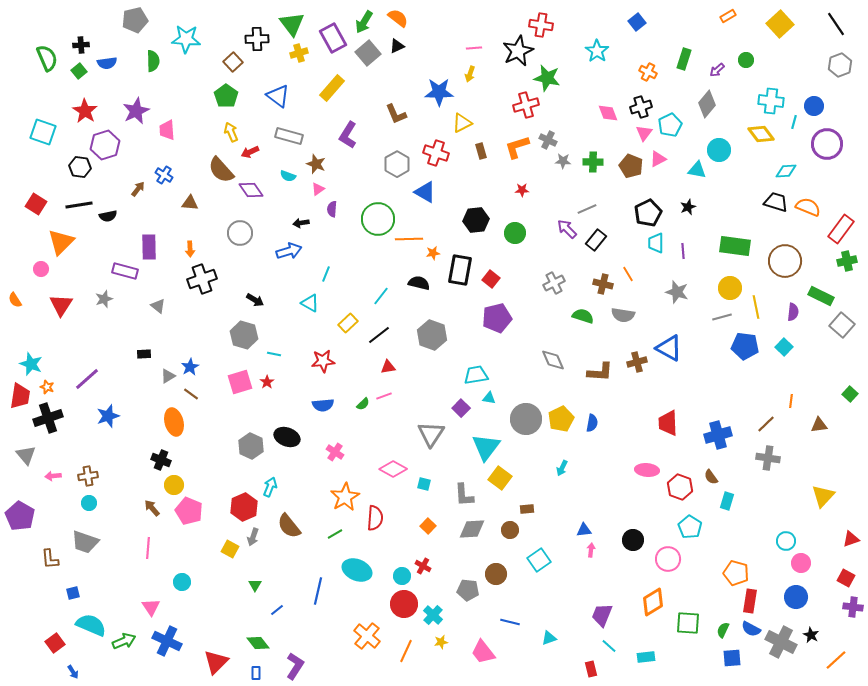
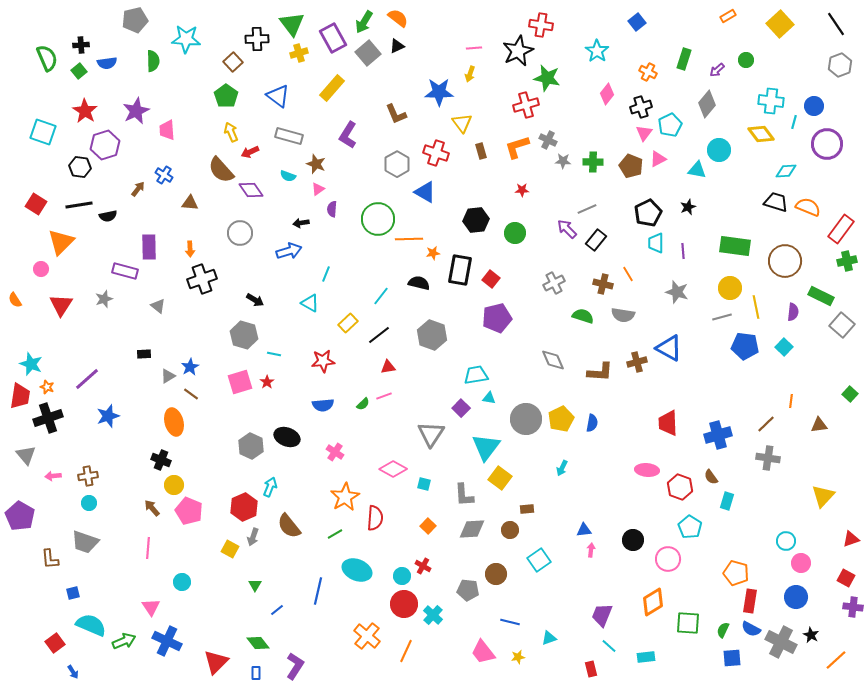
pink diamond at (608, 113): moved 1 px left, 19 px up; rotated 60 degrees clockwise
yellow triangle at (462, 123): rotated 40 degrees counterclockwise
yellow star at (441, 642): moved 77 px right, 15 px down
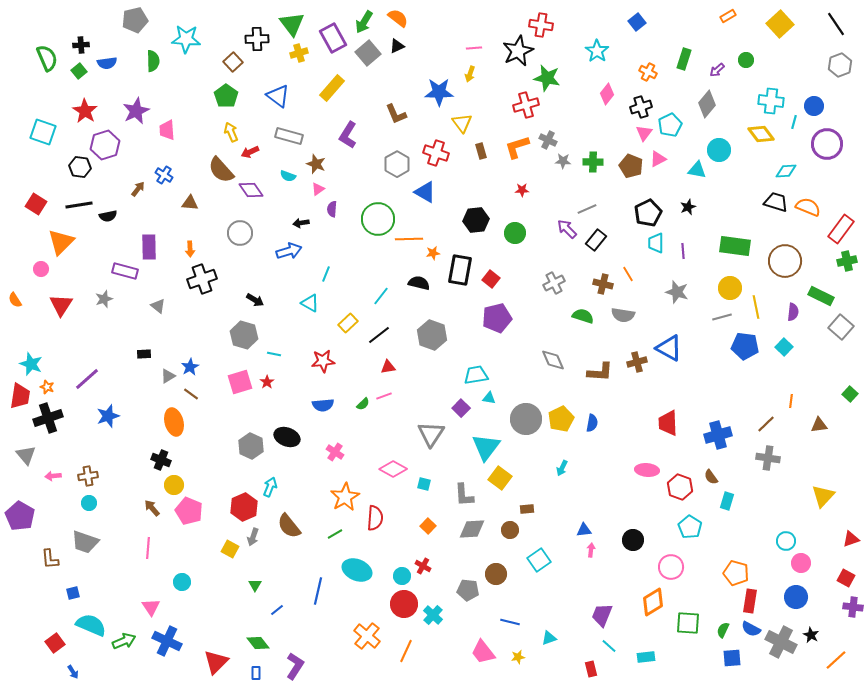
gray square at (842, 325): moved 1 px left, 2 px down
pink circle at (668, 559): moved 3 px right, 8 px down
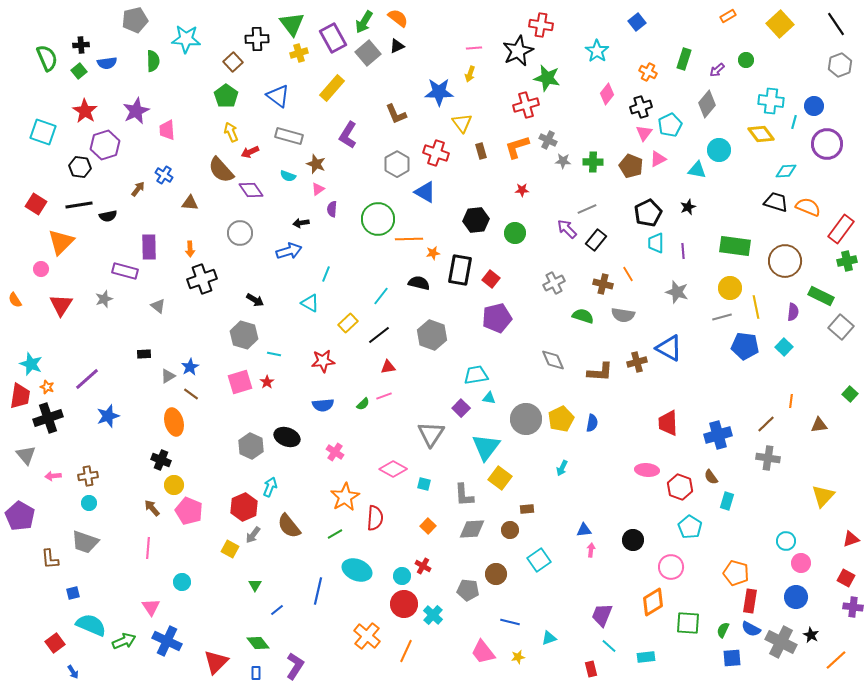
gray arrow at (253, 537): moved 2 px up; rotated 18 degrees clockwise
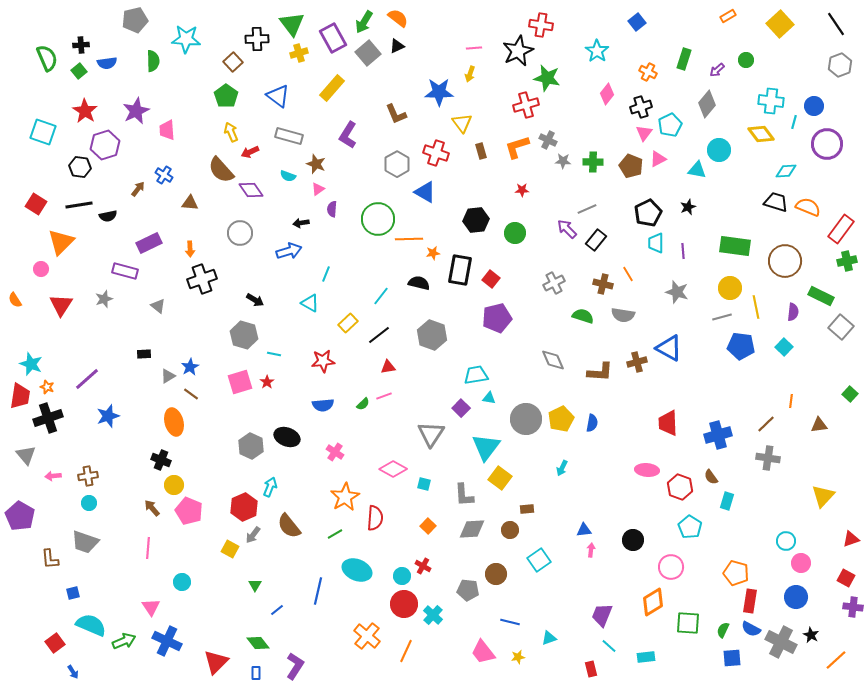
purple rectangle at (149, 247): moved 4 px up; rotated 65 degrees clockwise
blue pentagon at (745, 346): moved 4 px left
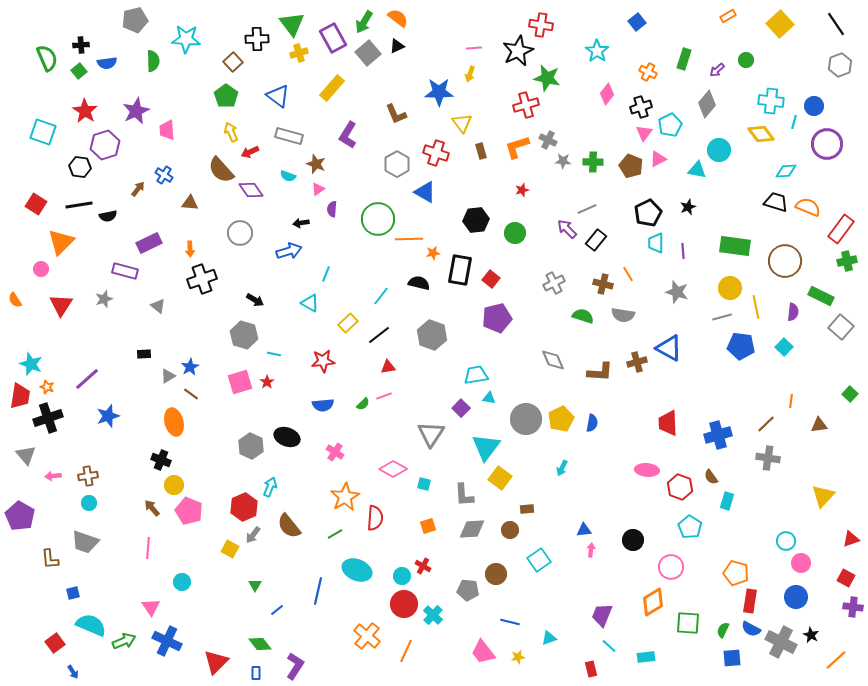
red star at (522, 190): rotated 16 degrees counterclockwise
orange square at (428, 526): rotated 28 degrees clockwise
green diamond at (258, 643): moved 2 px right, 1 px down
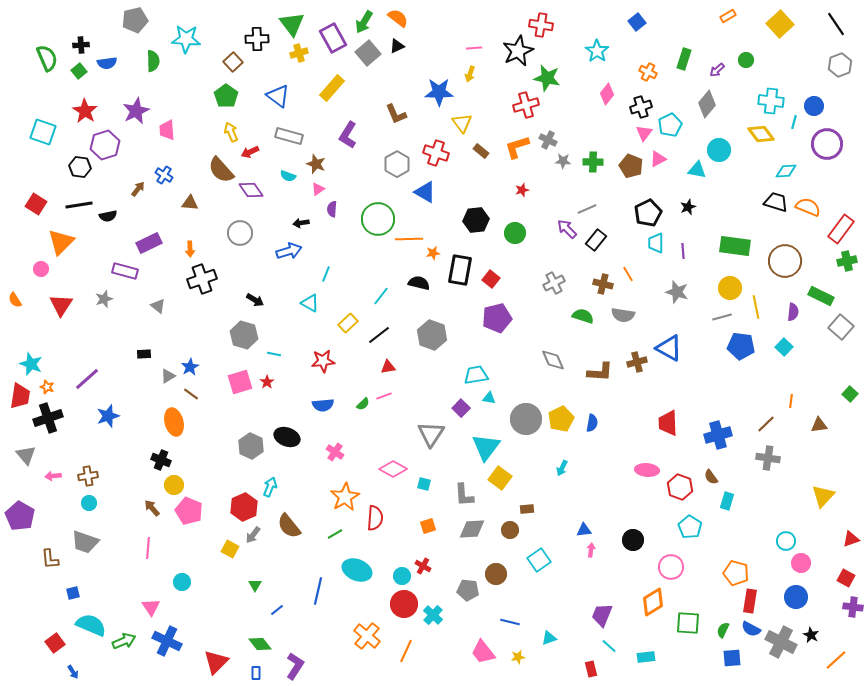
brown rectangle at (481, 151): rotated 35 degrees counterclockwise
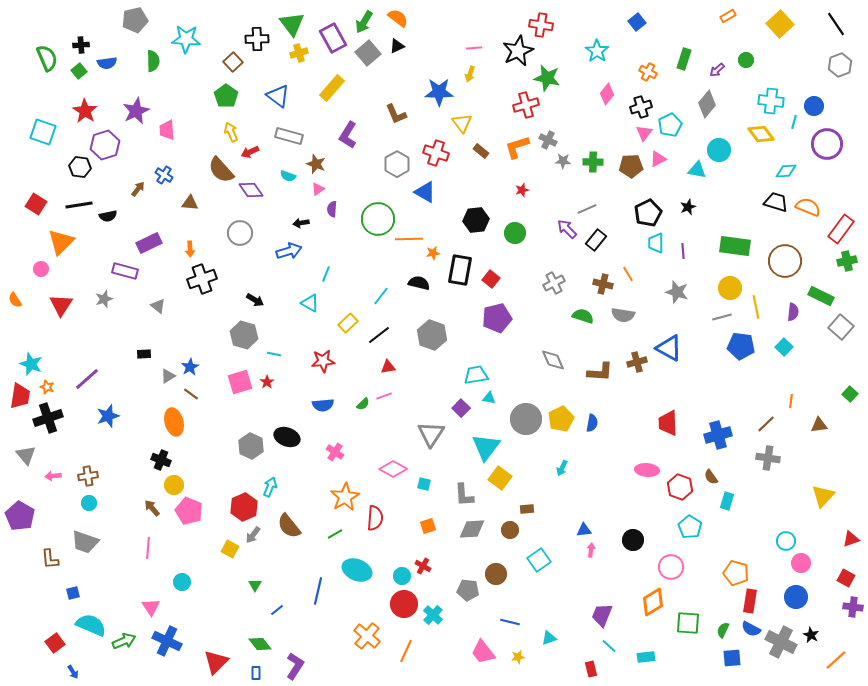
brown pentagon at (631, 166): rotated 25 degrees counterclockwise
